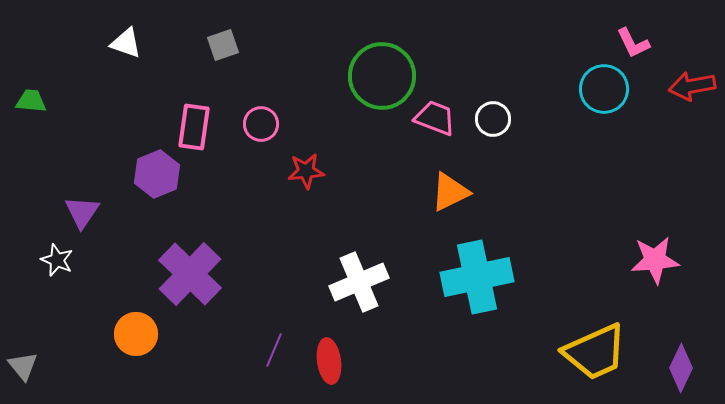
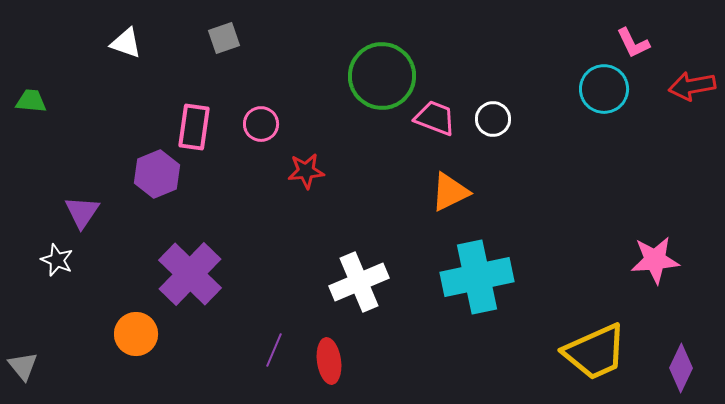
gray square: moved 1 px right, 7 px up
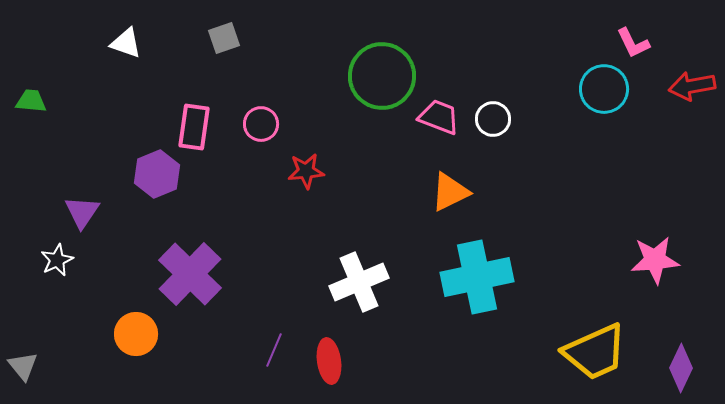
pink trapezoid: moved 4 px right, 1 px up
white star: rotated 24 degrees clockwise
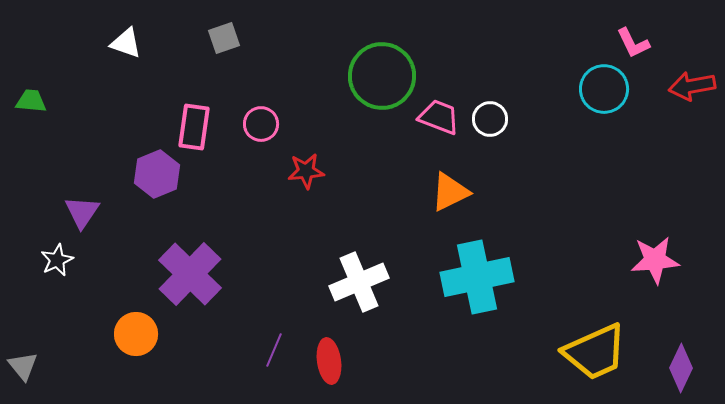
white circle: moved 3 px left
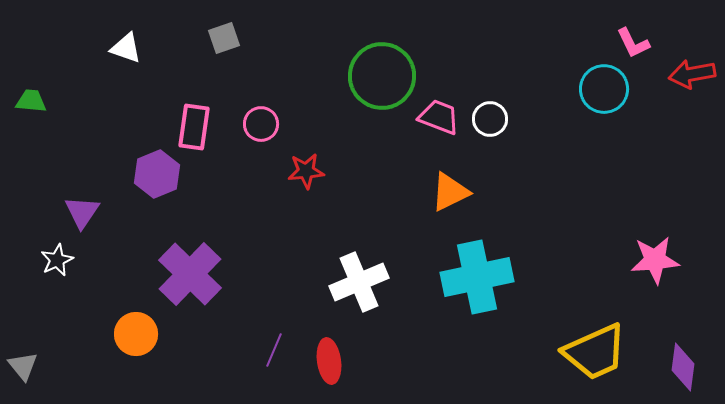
white triangle: moved 5 px down
red arrow: moved 12 px up
purple diamond: moved 2 px right, 1 px up; rotated 18 degrees counterclockwise
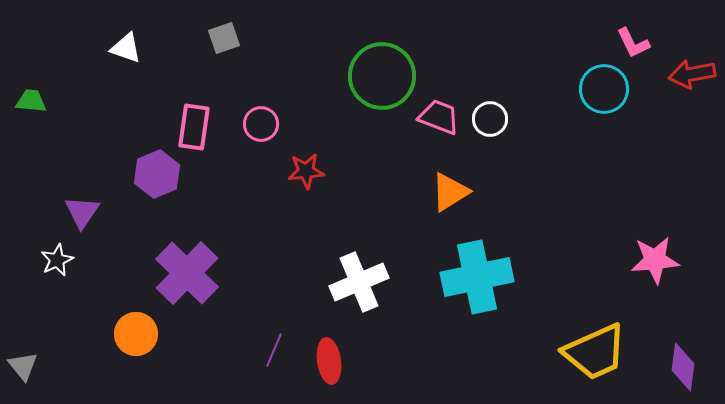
orange triangle: rotated 6 degrees counterclockwise
purple cross: moved 3 px left, 1 px up
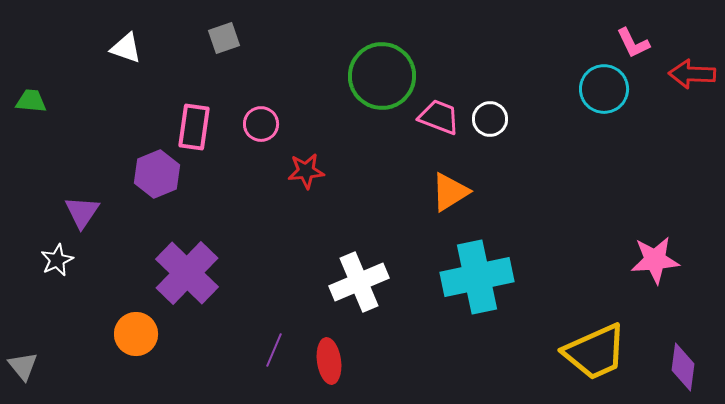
red arrow: rotated 12 degrees clockwise
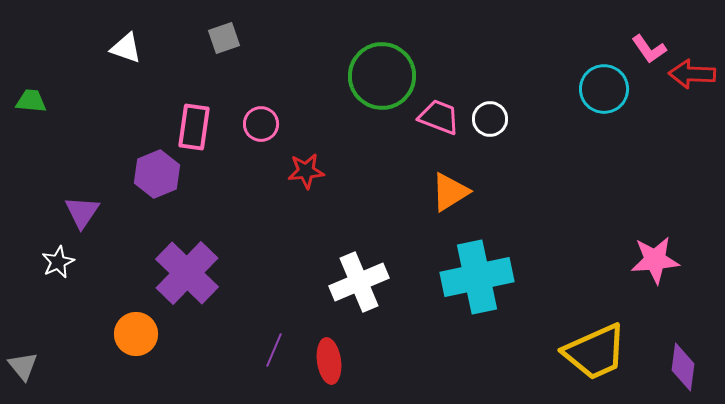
pink L-shape: moved 16 px right, 6 px down; rotated 9 degrees counterclockwise
white star: moved 1 px right, 2 px down
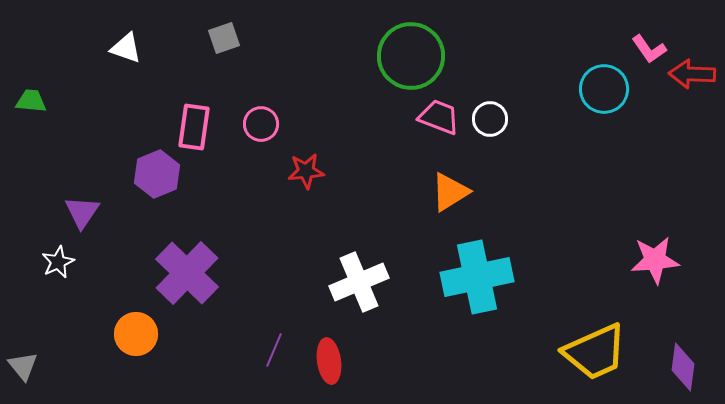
green circle: moved 29 px right, 20 px up
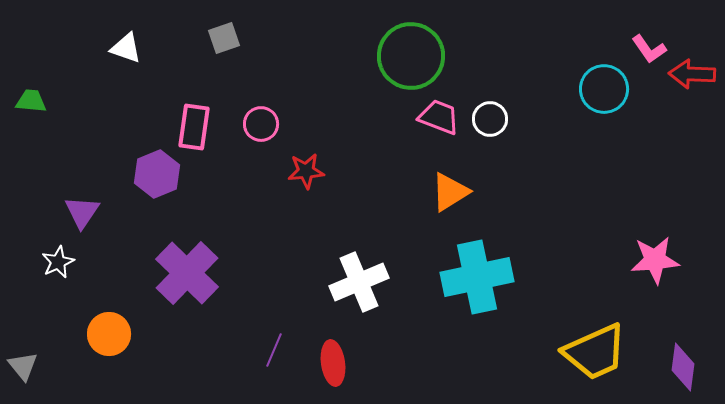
orange circle: moved 27 px left
red ellipse: moved 4 px right, 2 px down
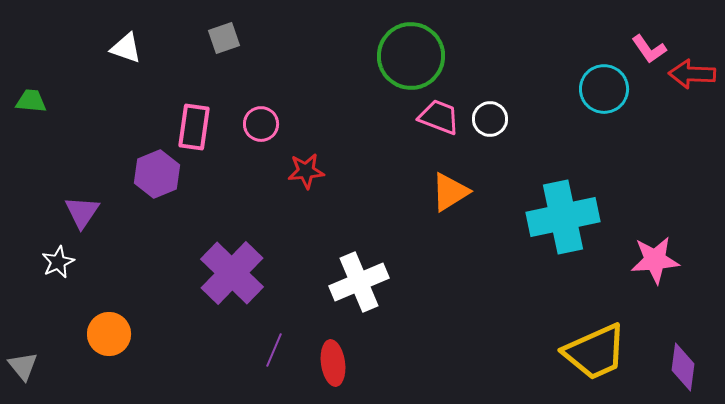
purple cross: moved 45 px right
cyan cross: moved 86 px right, 60 px up
